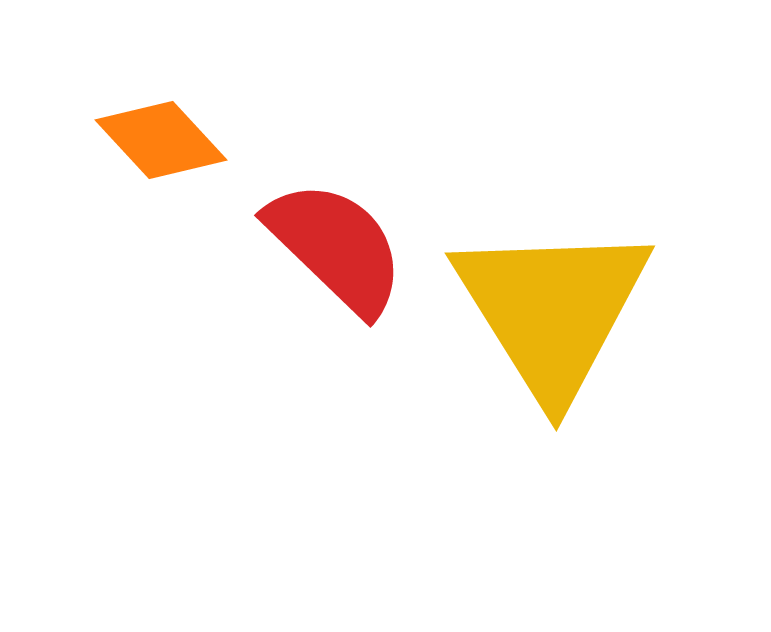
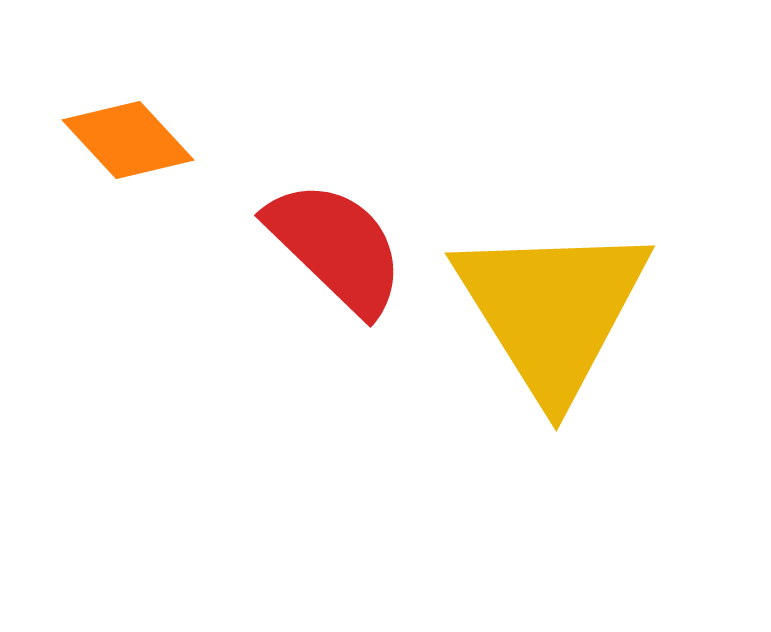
orange diamond: moved 33 px left
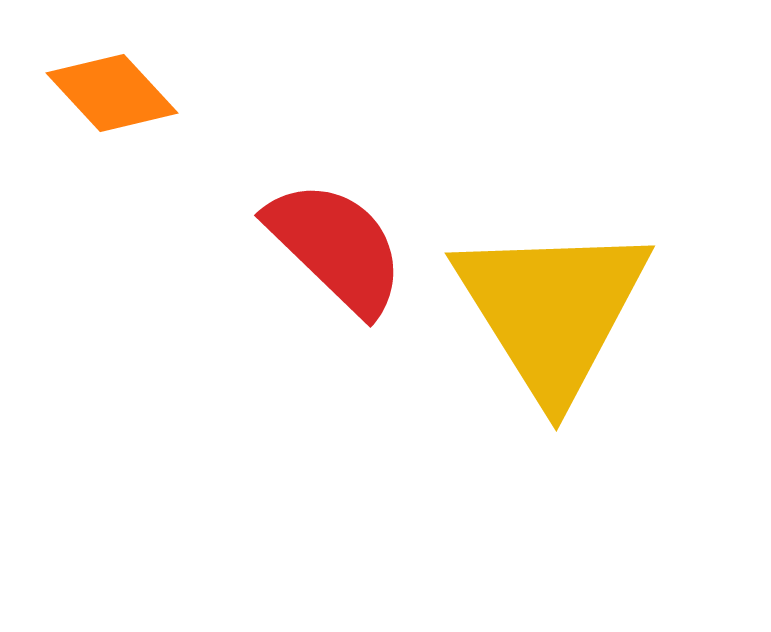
orange diamond: moved 16 px left, 47 px up
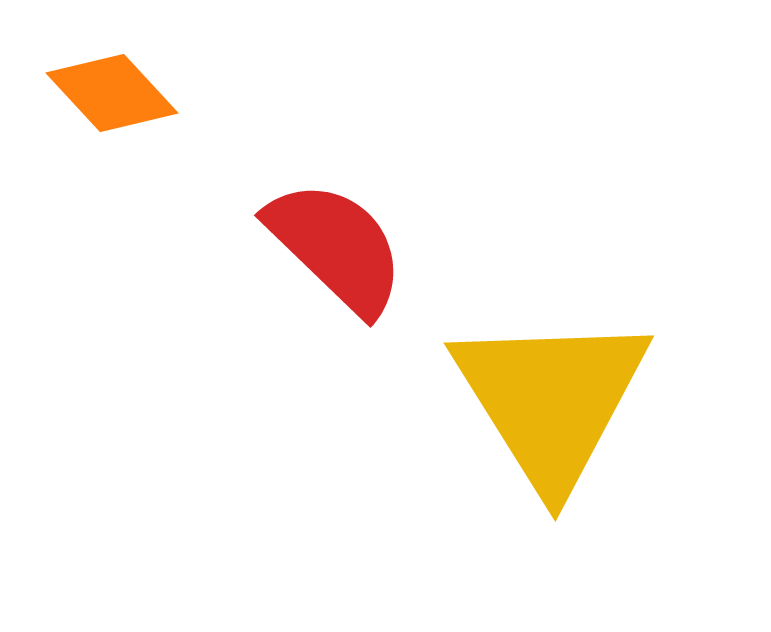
yellow triangle: moved 1 px left, 90 px down
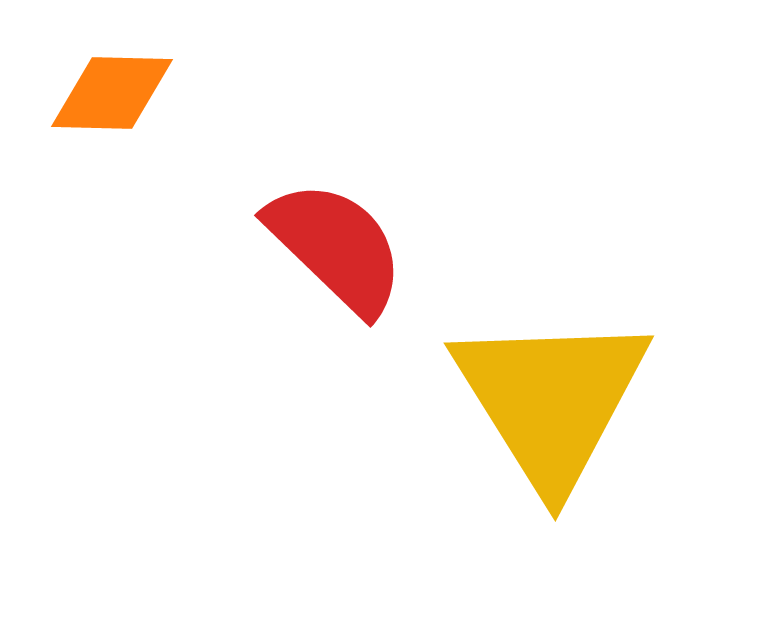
orange diamond: rotated 46 degrees counterclockwise
